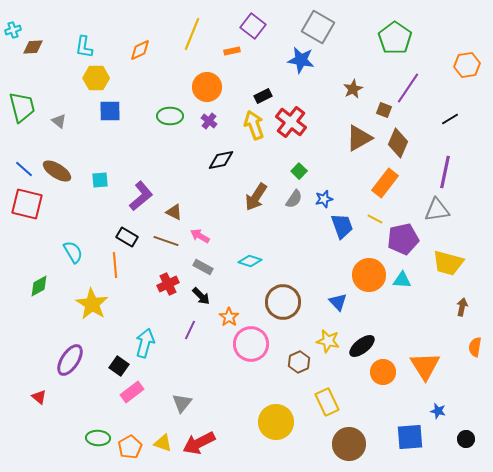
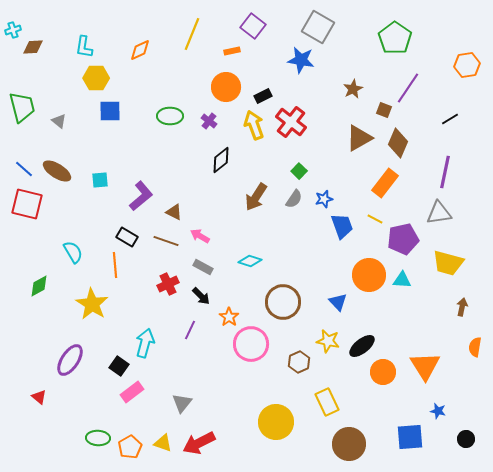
orange circle at (207, 87): moved 19 px right
black diamond at (221, 160): rotated 28 degrees counterclockwise
gray triangle at (437, 210): moved 2 px right, 3 px down
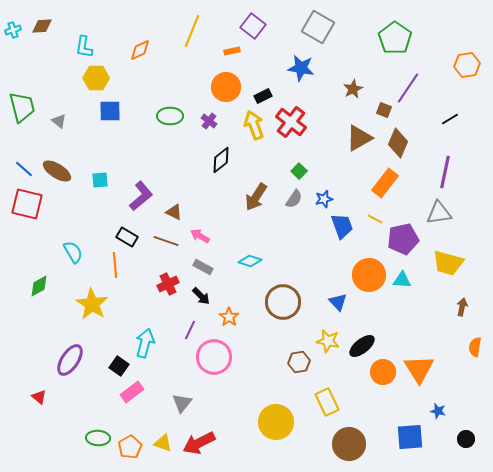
yellow line at (192, 34): moved 3 px up
brown diamond at (33, 47): moved 9 px right, 21 px up
blue star at (301, 60): moved 8 px down
pink circle at (251, 344): moved 37 px left, 13 px down
brown hexagon at (299, 362): rotated 15 degrees clockwise
orange triangle at (425, 366): moved 6 px left, 3 px down
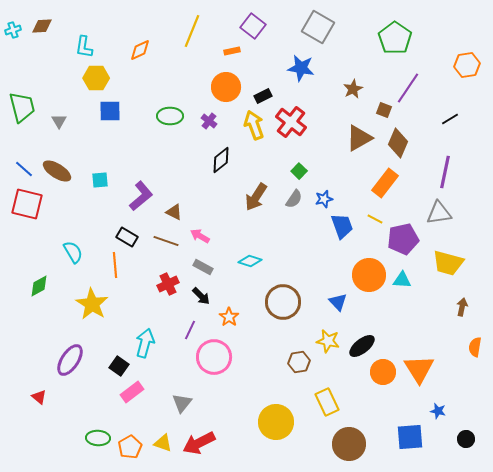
gray triangle at (59, 121): rotated 21 degrees clockwise
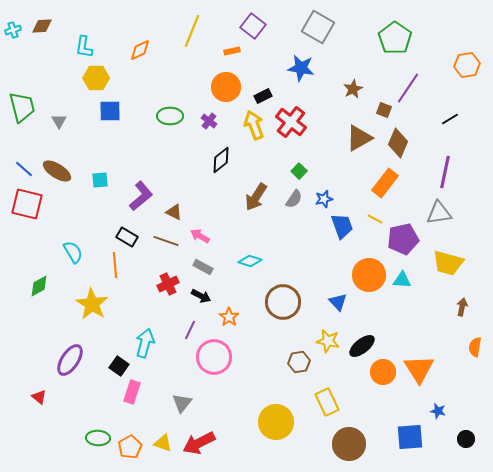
black arrow at (201, 296): rotated 18 degrees counterclockwise
pink rectangle at (132, 392): rotated 35 degrees counterclockwise
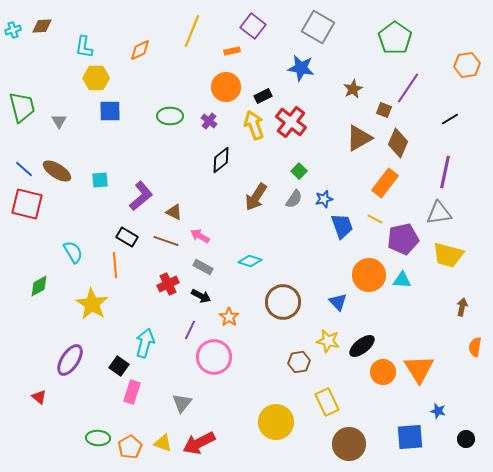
yellow trapezoid at (448, 263): moved 8 px up
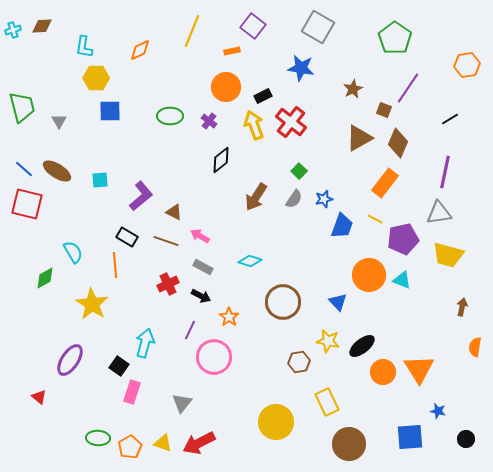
blue trapezoid at (342, 226): rotated 40 degrees clockwise
cyan triangle at (402, 280): rotated 18 degrees clockwise
green diamond at (39, 286): moved 6 px right, 8 px up
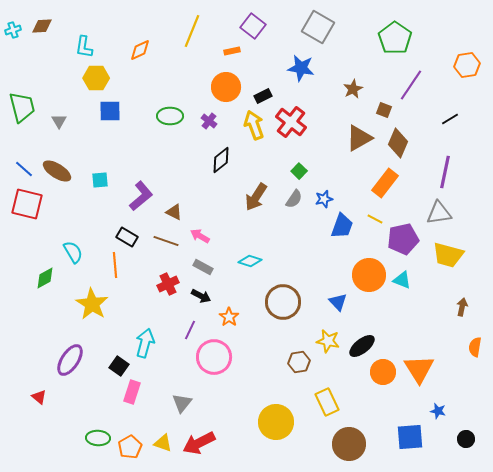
purple line at (408, 88): moved 3 px right, 3 px up
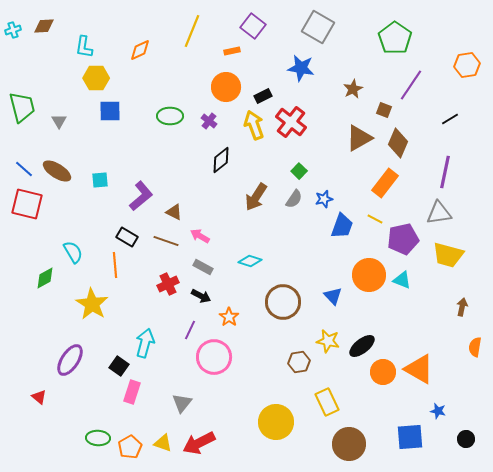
brown diamond at (42, 26): moved 2 px right
blue triangle at (338, 302): moved 5 px left, 6 px up
orange triangle at (419, 369): rotated 28 degrees counterclockwise
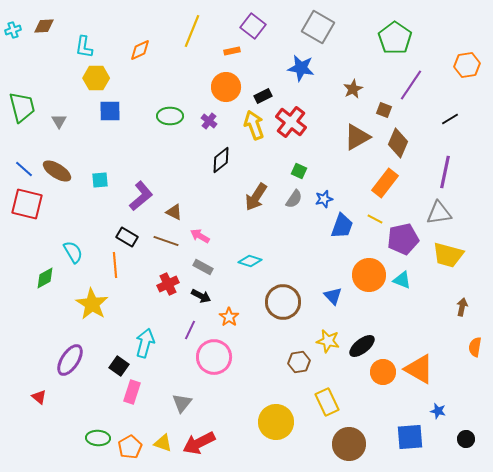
brown triangle at (359, 138): moved 2 px left, 1 px up
green square at (299, 171): rotated 21 degrees counterclockwise
